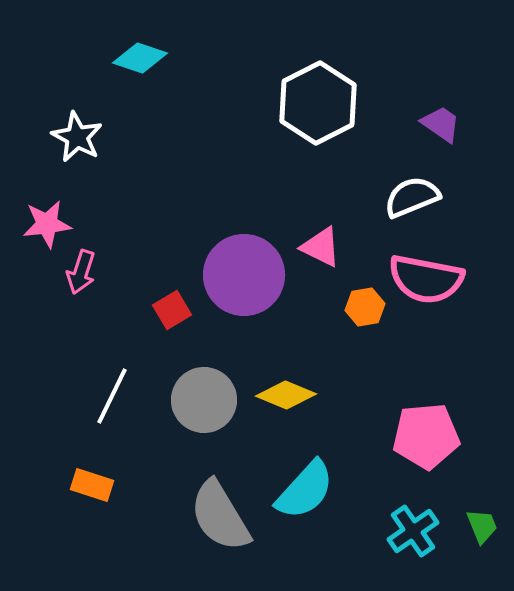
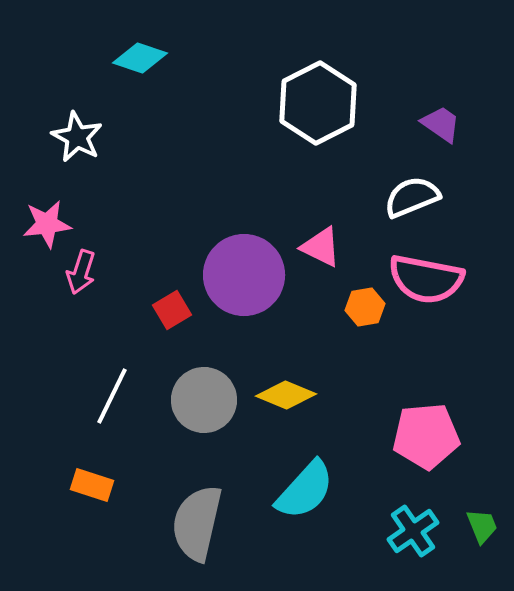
gray semicircle: moved 23 px left, 7 px down; rotated 44 degrees clockwise
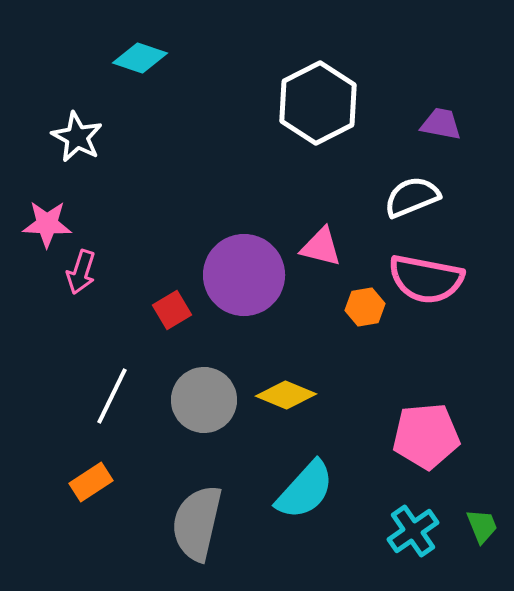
purple trapezoid: rotated 24 degrees counterclockwise
pink star: rotated 9 degrees clockwise
pink triangle: rotated 12 degrees counterclockwise
orange rectangle: moved 1 px left, 3 px up; rotated 51 degrees counterclockwise
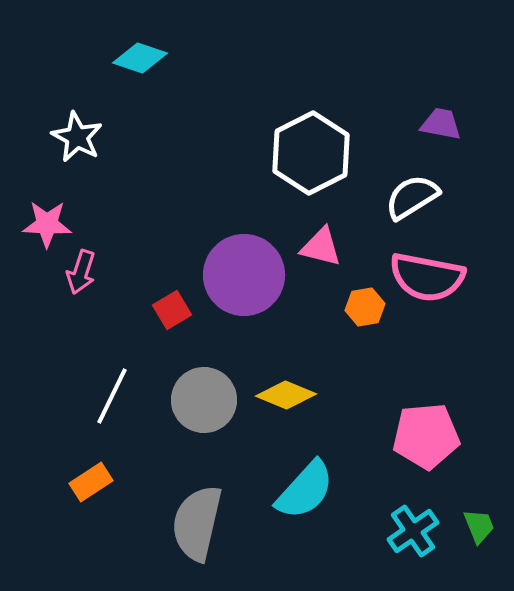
white hexagon: moved 7 px left, 50 px down
white semicircle: rotated 10 degrees counterclockwise
pink semicircle: moved 1 px right, 2 px up
green trapezoid: moved 3 px left
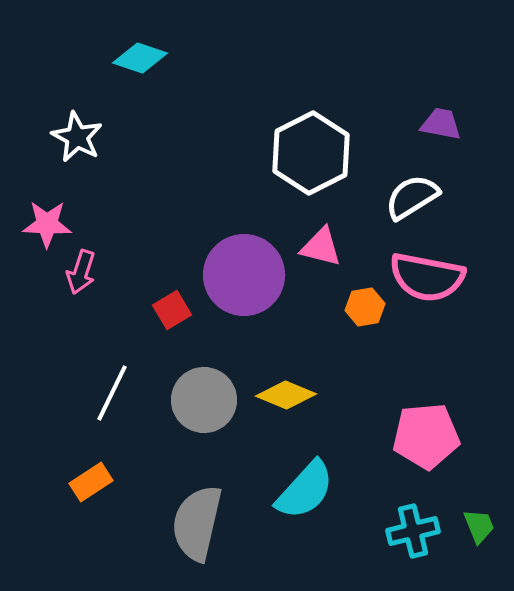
white line: moved 3 px up
cyan cross: rotated 21 degrees clockwise
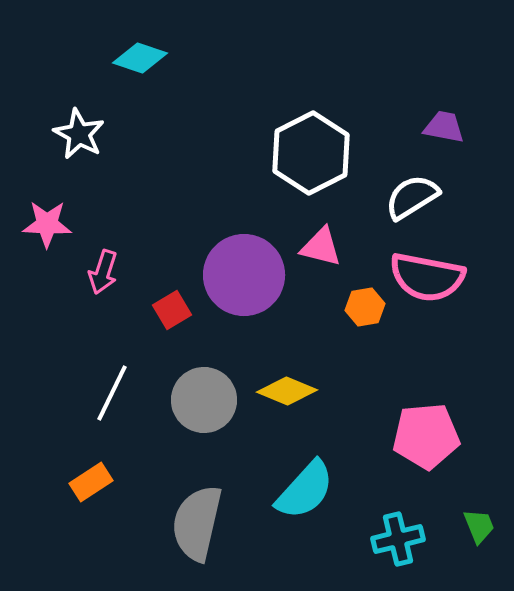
purple trapezoid: moved 3 px right, 3 px down
white star: moved 2 px right, 3 px up
pink arrow: moved 22 px right
yellow diamond: moved 1 px right, 4 px up
cyan cross: moved 15 px left, 8 px down
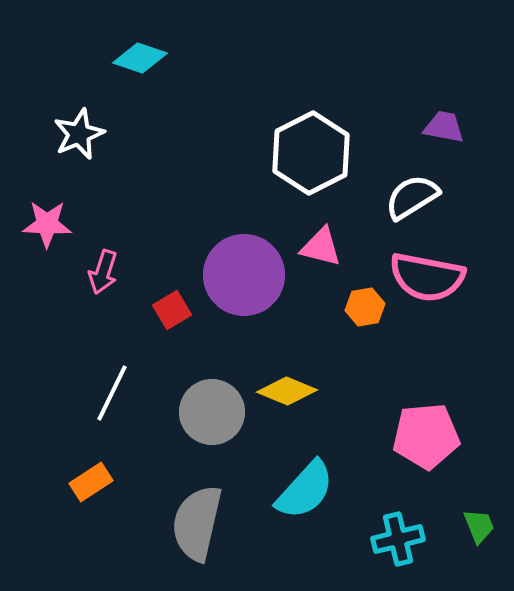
white star: rotated 21 degrees clockwise
gray circle: moved 8 px right, 12 px down
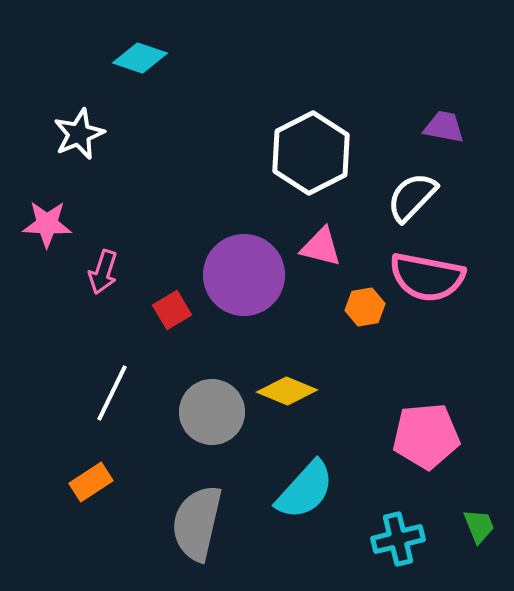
white semicircle: rotated 14 degrees counterclockwise
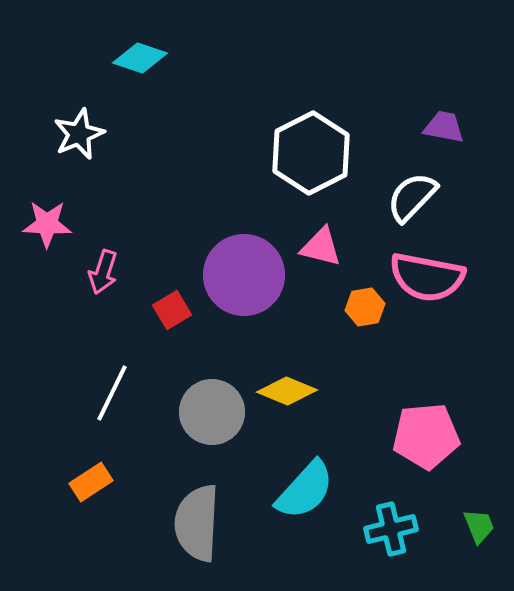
gray semicircle: rotated 10 degrees counterclockwise
cyan cross: moved 7 px left, 10 px up
